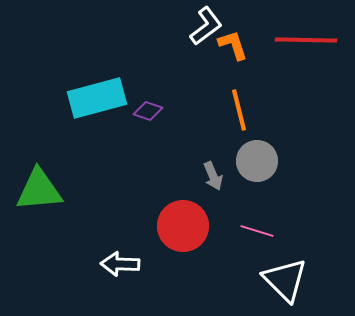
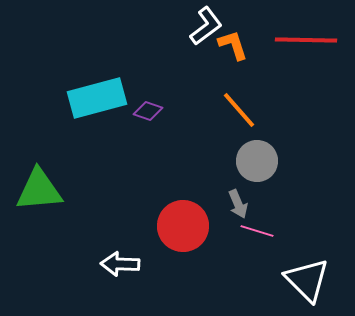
orange line: rotated 27 degrees counterclockwise
gray arrow: moved 25 px right, 28 px down
white triangle: moved 22 px right
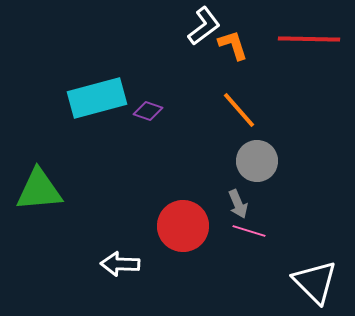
white L-shape: moved 2 px left
red line: moved 3 px right, 1 px up
pink line: moved 8 px left
white triangle: moved 8 px right, 2 px down
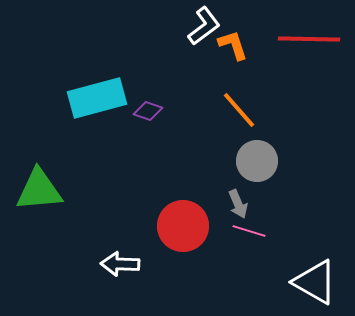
white triangle: rotated 15 degrees counterclockwise
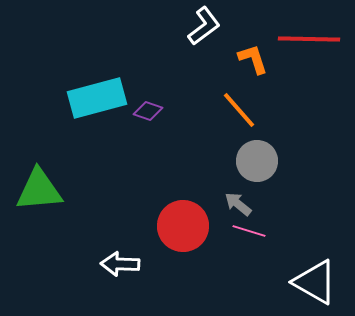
orange L-shape: moved 20 px right, 14 px down
gray arrow: rotated 152 degrees clockwise
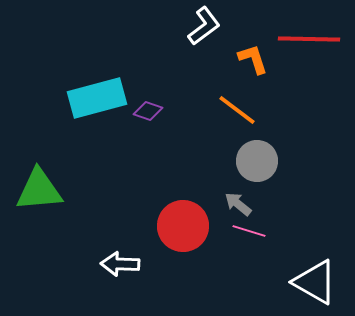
orange line: moved 2 px left; rotated 12 degrees counterclockwise
